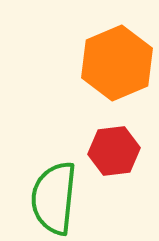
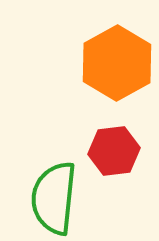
orange hexagon: rotated 6 degrees counterclockwise
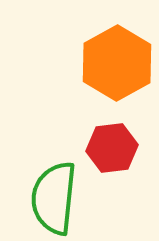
red hexagon: moved 2 px left, 3 px up
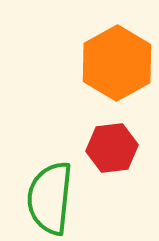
green semicircle: moved 4 px left
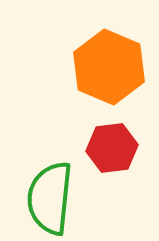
orange hexagon: moved 8 px left, 4 px down; rotated 8 degrees counterclockwise
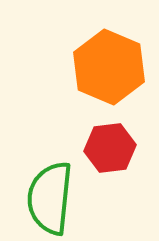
red hexagon: moved 2 px left
